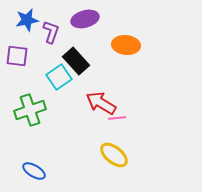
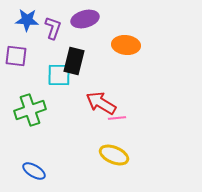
blue star: rotated 15 degrees clockwise
purple L-shape: moved 2 px right, 4 px up
purple square: moved 1 px left
black rectangle: moved 2 px left; rotated 56 degrees clockwise
cyan square: moved 2 px up; rotated 35 degrees clockwise
yellow ellipse: rotated 16 degrees counterclockwise
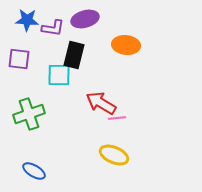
purple L-shape: rotated 80 degrees clockwise
purple square: moved 3 px right, 3 px down
black rectangle: moved 6 px up
green cross: moved 1 px left, 4 px down
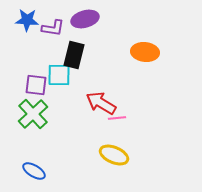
orange ellipse: moved 19 px right, 7 px down
purple square: moved 17 px right, 26 px down
green cross: moved 4 px right; rotated 24 degrees counterclockwise
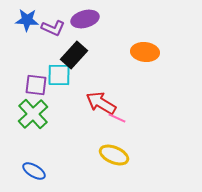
purple L-shape: rotated 15 degrees clockwise
black rectangle: rotated 28 degrees clockwise
pink line: rotated 30 degrees clockwise
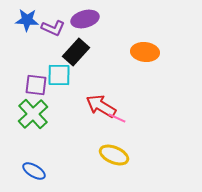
black rectangle: moved 2 px right, 3 px up
red arrow: moved 3 px down
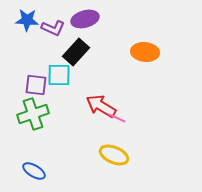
green cross: rotated 24 degrees clockwise
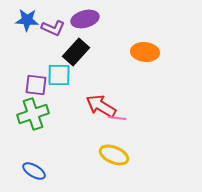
pink line: rotated 18 degrees counterclockwise
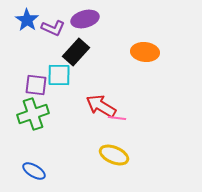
blue star: rotated 30 degrees clockwise
